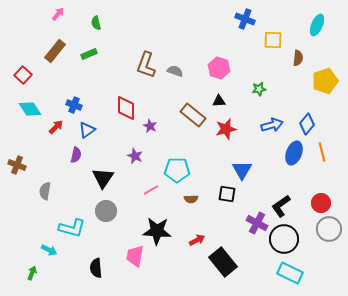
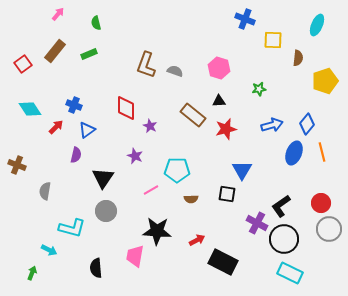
red square at (23, 75): moved 11 px up; rotated 12 degrees clockwise
black rectangle at (223, 262): rotated 24 degrees counterclockwise
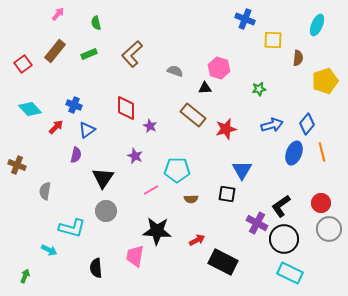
brown L-shape at (146, 65): moved 14 px left, 11 px up; rotated 28 degrees clockwise
black triangle at (219, 101): moved 14 px left, 13 px up
cyan diamond at (30, 109): rotated 10 degrees counterclockwise
green arrow at (32, 273): moved 7 px left, 3 px down
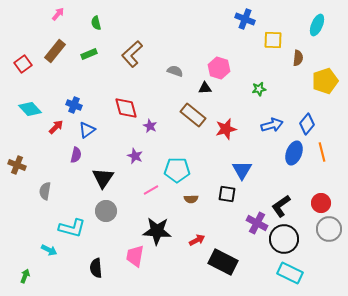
red diamond at (126, 108): rotated 15 degrees counterclockwise
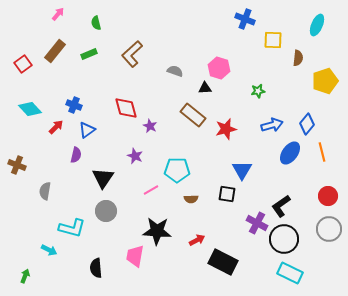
green star at (259, 89): moved 1 px left, 2 px down
blue ellipse at (294, 153): moved 4 px left; rotated 15 degrees clockwise
red circle at (321, 203): moved 7 px right, 7 px up
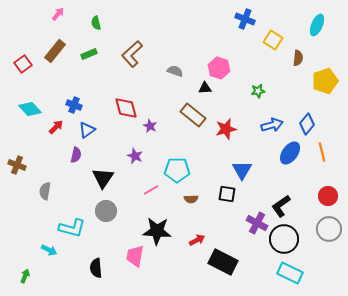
yellow square at (273, 40): rotated 30 degrees clockwise
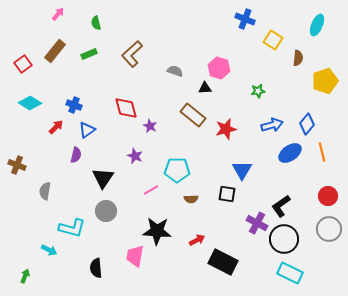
cyan diamond at (30, 109): moved 6 px up; rotated 15 degrees counterclockwise
blue ellipse at (290, 153): rotated 20 degrees clockwise
